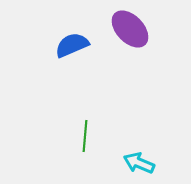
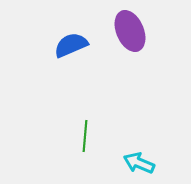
purple ellipse: moved 2 px down; rotated 21 degrees clockwise
blue semicircle: moved 1 px left
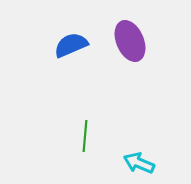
purple ellipse: moved 10 px down
